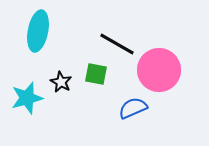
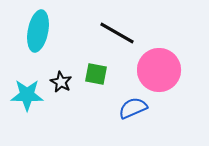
black line: moved 11 px up
cyan star: moved 3 px up; rotated 16 degrees clockwise
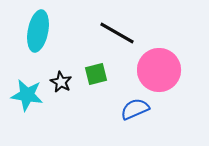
green square: rotated 25 degrees counterclockwise
cyan star: rotated 8 degrees clockwise
blue semicircle: moved 2 px right, 1 px down
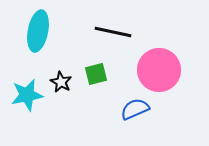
black line: moved 4 px left, 1 px up; rotated 18 degrees counterclockwise
cyan star: rotated 20 degrees counterclockwise
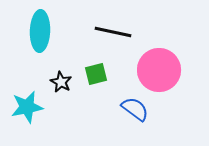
cyan ellipse: moved 2 px right; rotated 9 degrees counterclockwise
cyan star: moved 12 px down
blue semicircle: rotated 60 degrees clockwise
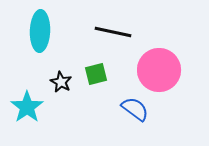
cyan star: rotated 24 degrees counterclockwise
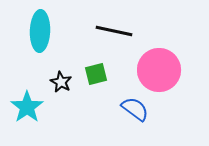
black line: moved 1 px right, 1 px up
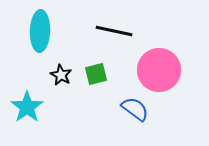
black star: moved 7 px up
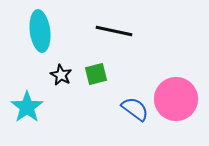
cyan ellipse: rotated 9 degrees counterclockwise
pink circle: moved 17 px right, 29 px down
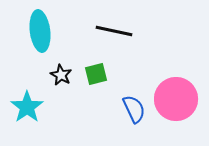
blue semicircle: moved 1 px left; rotated 28 degrees clockwise
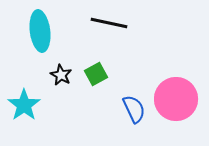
black line: moved 5 px left, 8 px up
green square: rotated 15 degrees counterclockwise
cyan star: moved 3 px left, 2 px up
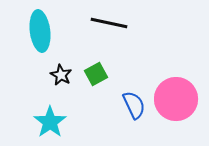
cyan star: moved 26 px right, 17 px down
blue semicircle: moved 4 px up
